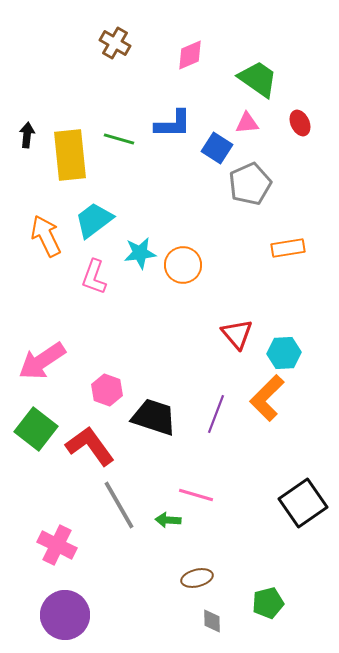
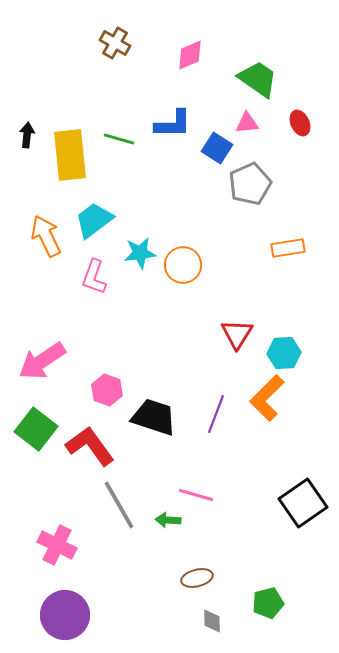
red triangle: rotated 12 degrees clockwise
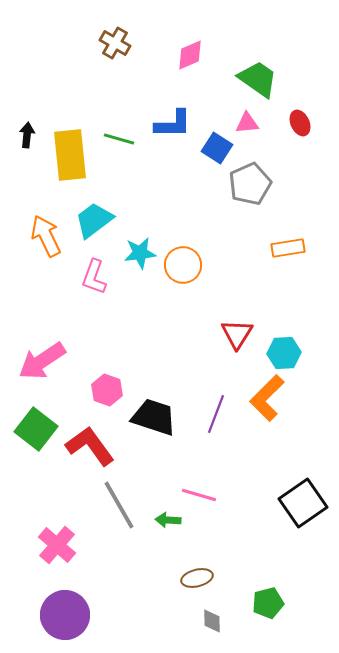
pink line: moved 3 px right
pink cross: rotated 15 degrees clockwise
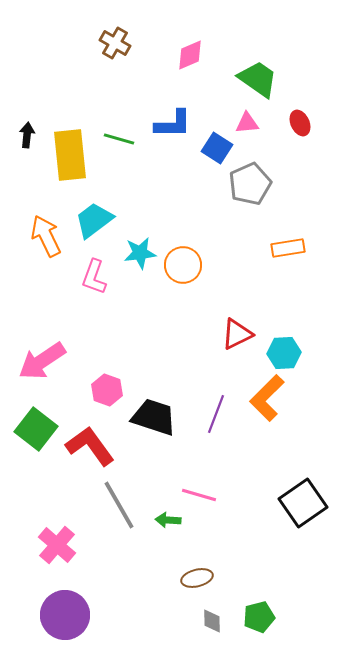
red triangle: rotated 32 degrees clockwise
green pentagon: moved 9 px left, 14 px down
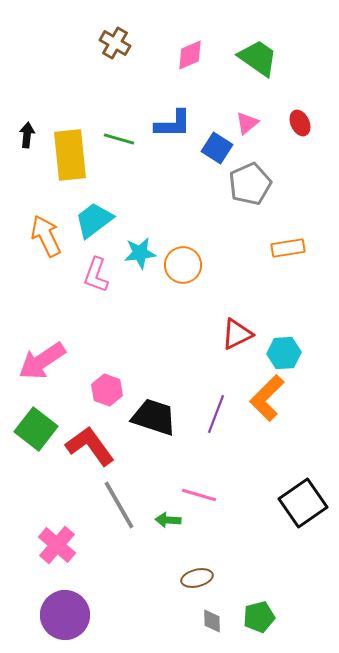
green trapezoid: moved 21 px up
pink triangle: rotated 35 degrees counterclockwise
pink L-shape: moved 2 px right, 2 px up
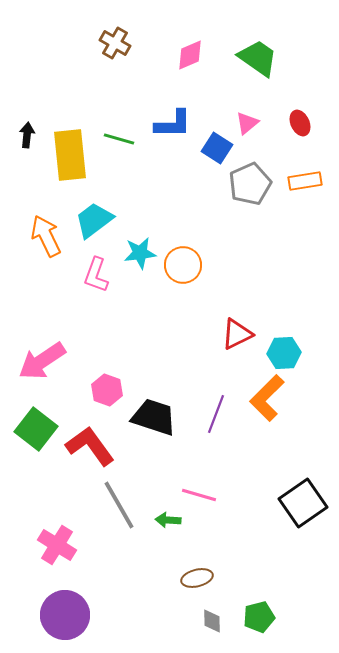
orange rectangle: moved 17 px right, 67 px up
pink cross: rotated 9 degrees counterclockwise
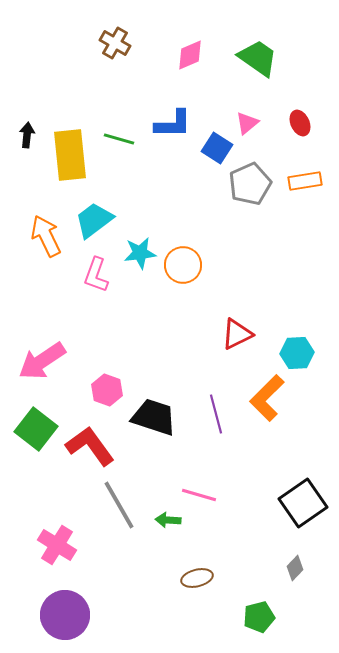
cyan hexagon: moved 13 px right
purple line: rotated 36 degrees counterclockwise
gray diamond: moved 83 px right, 53 px up; rotated 45 degrees clockwise
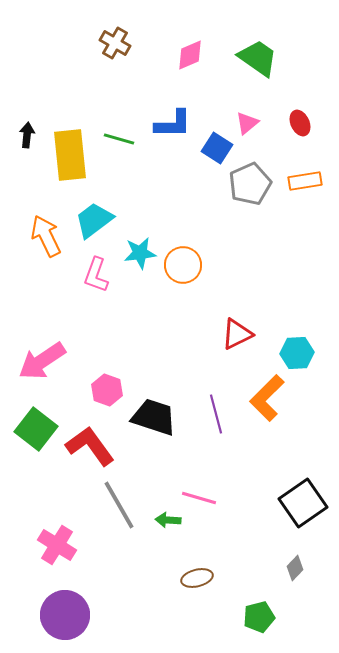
pink line: moved 3 px down
